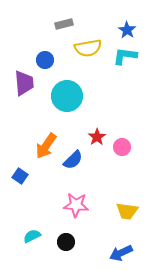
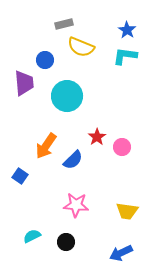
yellow semicircle: moved 7 px left, 1 px up; rotated 32 degrees clockwise
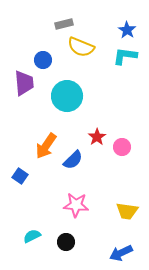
blue circle: moved 2 px left
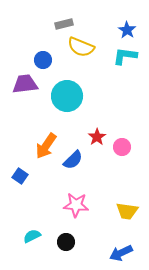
purple trapezoid: moved 1 px right, 1 px down; rotated 92 degrees counterclockwise
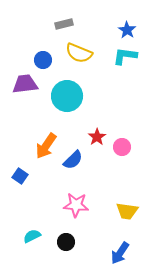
yellow semicircle: moved 2 px left, 6 px down
blue arrow: moved 1 px left; rotated 30 degrees counterclockwise
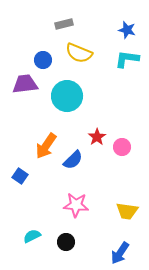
blue star: rotated 18 degrees counterclockwise
cyan L-shape: moved 2 px right, 3 px down
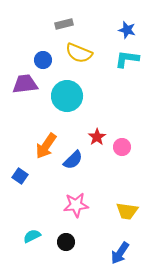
pink star: rotated 10 degrees counterclockwise
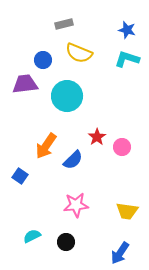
cyan L-shape: rotated 10 degrees clockwise
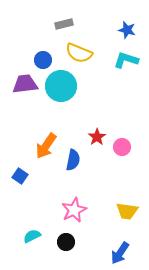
cyan L-shape: moved 1 px left, 1 px down
cyan circle: moved 6 px left, 10 px up
blue semicircle: rotated 35 degrees counterclockwise
pink star: moved 2 px left, 5 px down; rotated 20 degrees counterclockwise
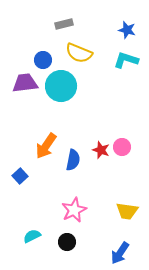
purple trapezoid: moved 1 px up
red star: moved 4 px right, 13 px down; rotated 18 degrees counterclockwise
blue square: rotated 14 degrees clockwise
black circle: moved 1 px right
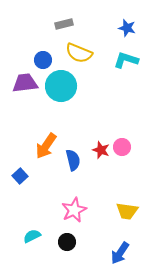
blue star: moved 2 px up
blue semicircle: rotated 25 degrees counterclockwise
